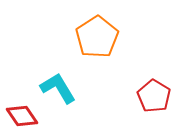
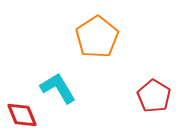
red diamond: moved 1 px up; rotated 12 degrees clockwise
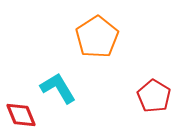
red diamond: moved 1 px left
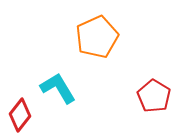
orange pentagon: rotated 9 degrees clockwise
red diamond: moved 1 px left; rotated 60 degrees clockwise
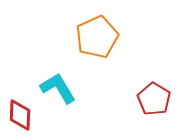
red pentagon: moved 3 px down
red diamond: rotated 36 degrees counterclockwise
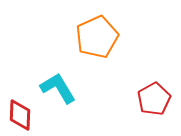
red pentagon: rotated 12 degrees clockwise
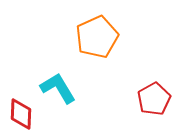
red diamond: moved 1 px right, 1 px up
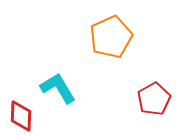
orange pentagon: moved 14 px right
red diamond: moved 2 px down
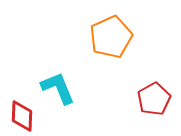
cyan L-shape: rotated 9 degrees clockwise
red diamond: moved 1 px right
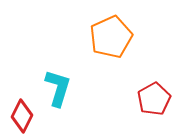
cyan L-shape: rotated 39 degrees clockwise
red diamond: rotated 24 degrees clockwise
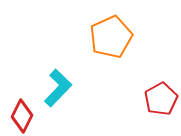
cyan L-shape: rotated 27 degrees clockwise
red pentagon: moved 7 px right
